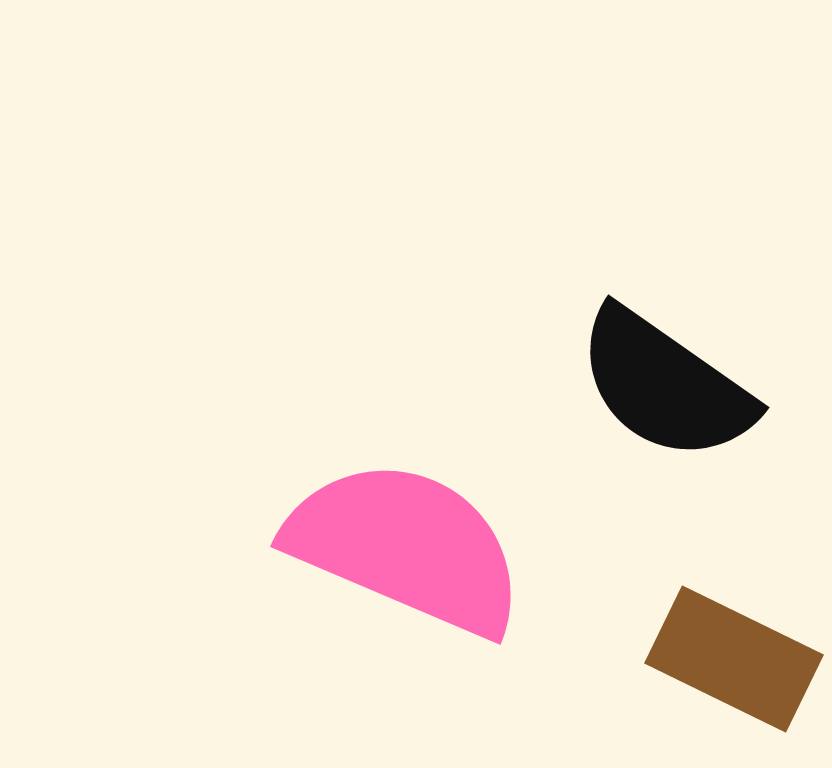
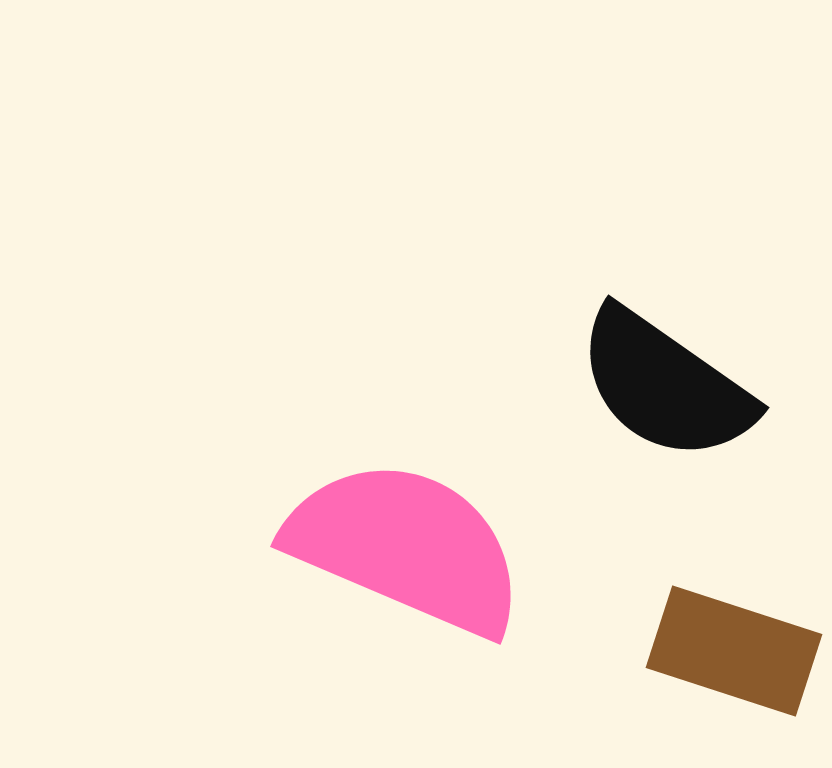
brown rectangle: moved 8 px up; rotated 8 degrees counterclockwise
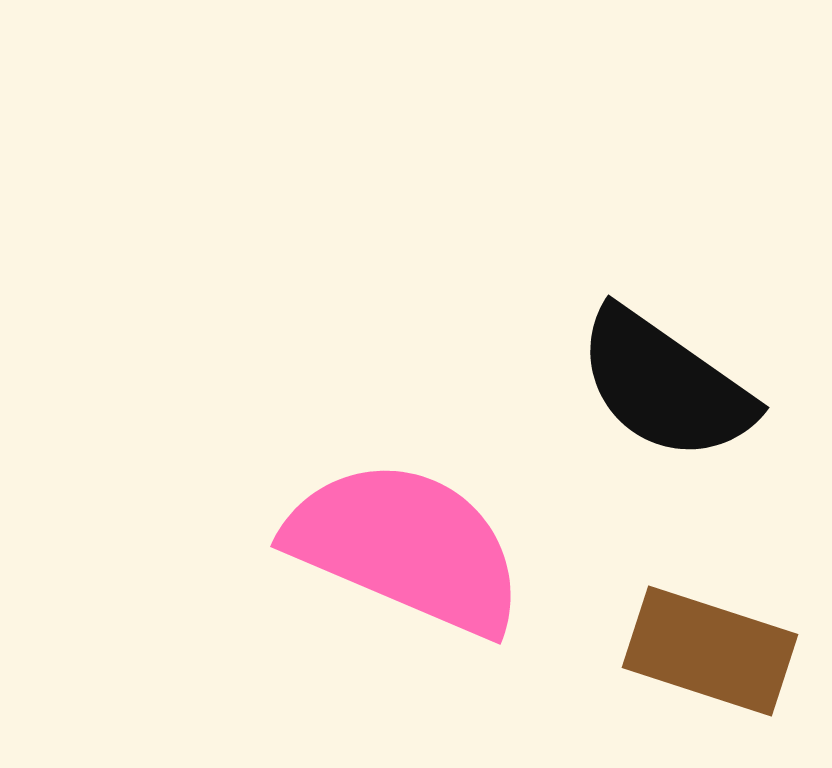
brown rectangle: moved 24 px left
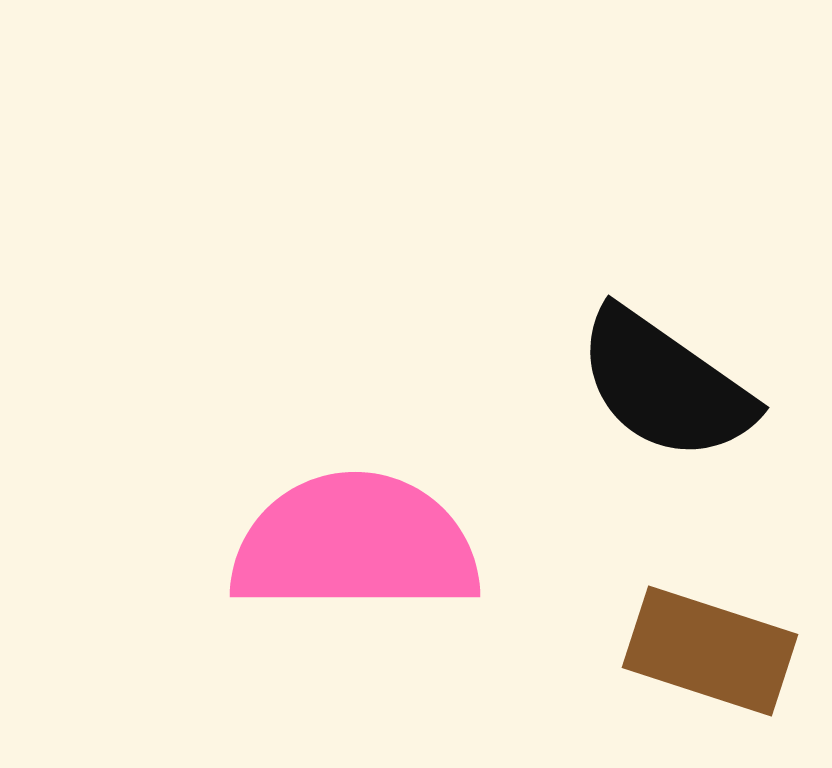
pink semicircle: moved 51 px left, 3 px up; rotated 23 degrees counterclockwise
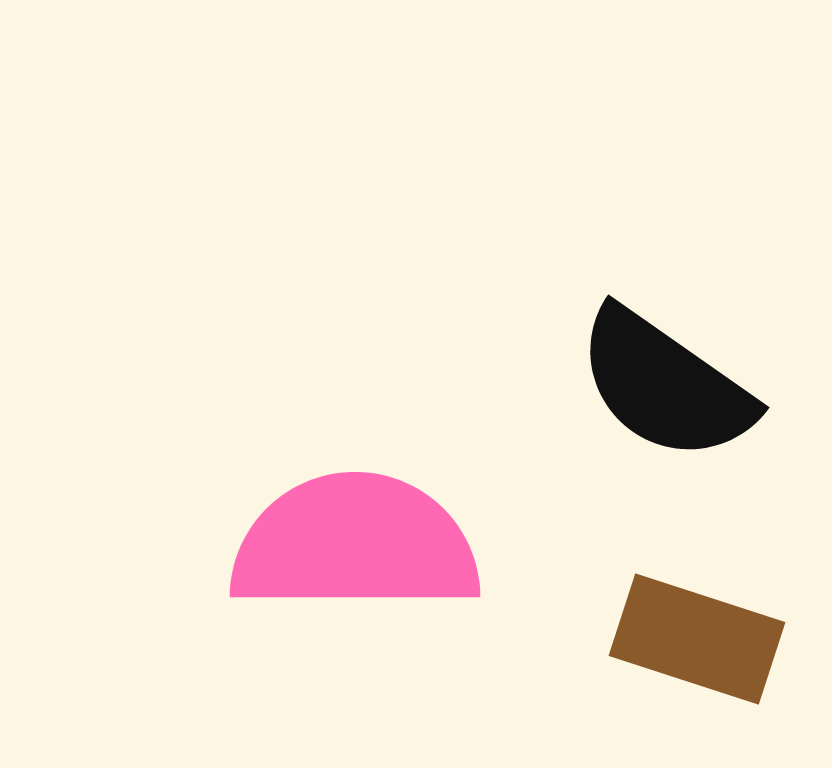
brown rectangle: moved 13 px left, 12 px up
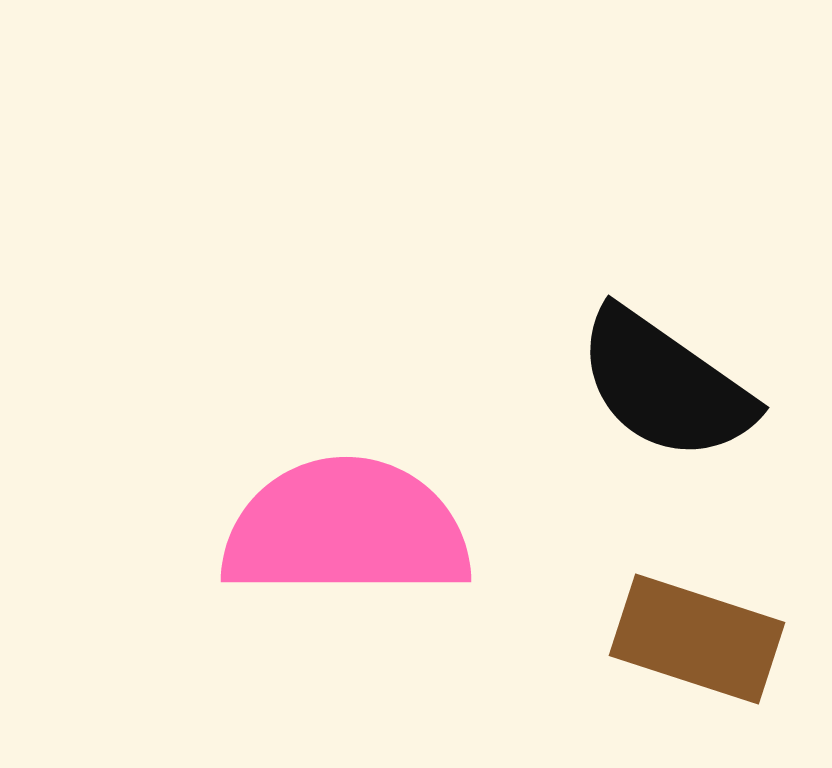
pink semicircle: moved 9 px left, 15 px up
